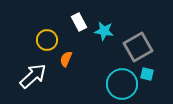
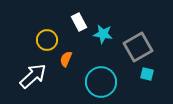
cyan star: moved 1 px left, 3 px down
cyan circle: moved 21 px left, 2 px up
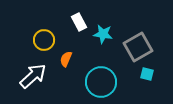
yellow circle: moved 3 px left
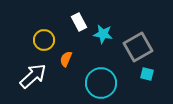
cyan circle: moved 1 px down
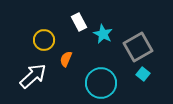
cyan star: rotated 18 degrees clockwise
cyan square: moved 4 px left; rotated 24 degrees clockwise
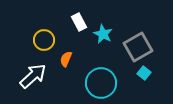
cyan square: moved 1 px right, 1 px up
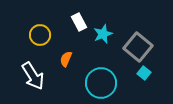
cyan star: rotated 24 degrees clockwise
yellow circle: moved 4 px left, 5 px up
gray square: rotated 20 degrees counterclockwise
white arrow: rotated 100 degrees clockwise
